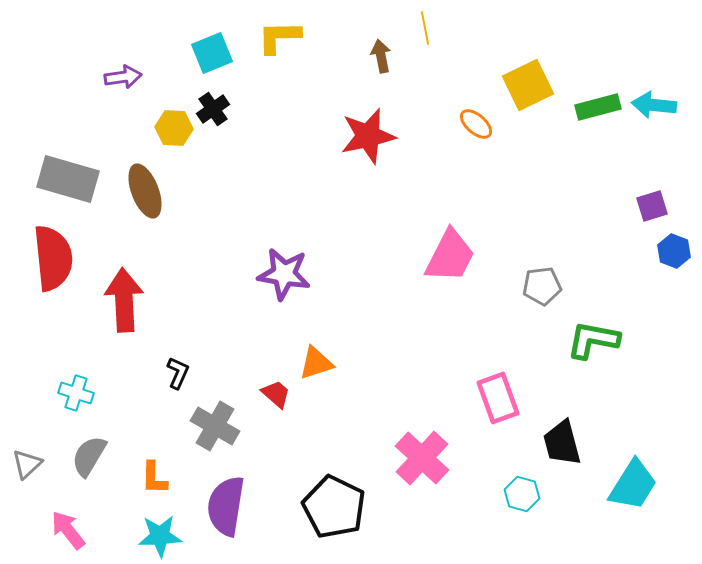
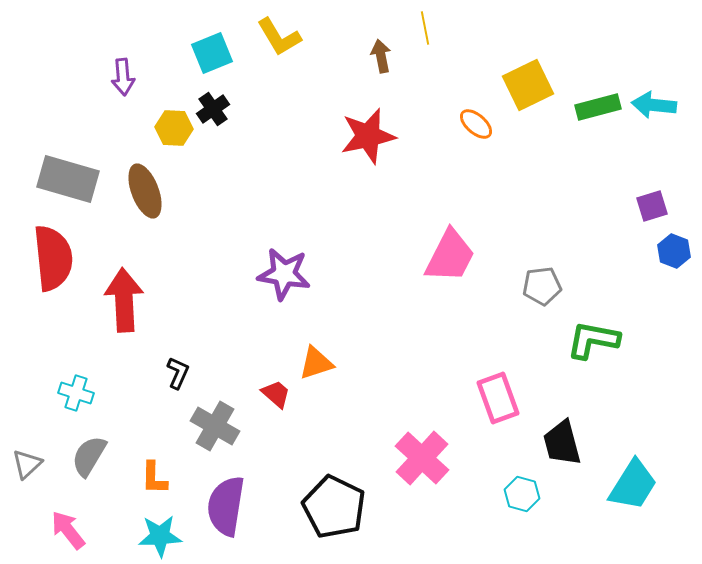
yellow L-shape: rotated 120 degrees counterclockwise
purple arrow: rotated 93 degrees clockwise
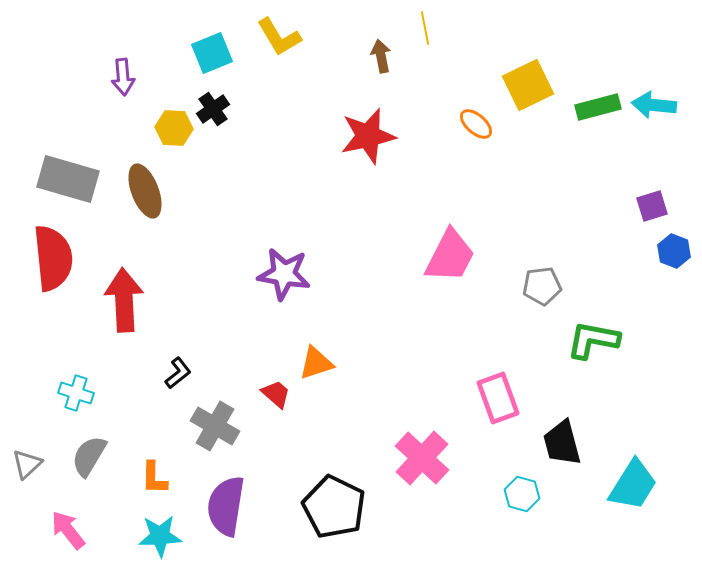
black L-shape: rotated 28 degrees clockwise
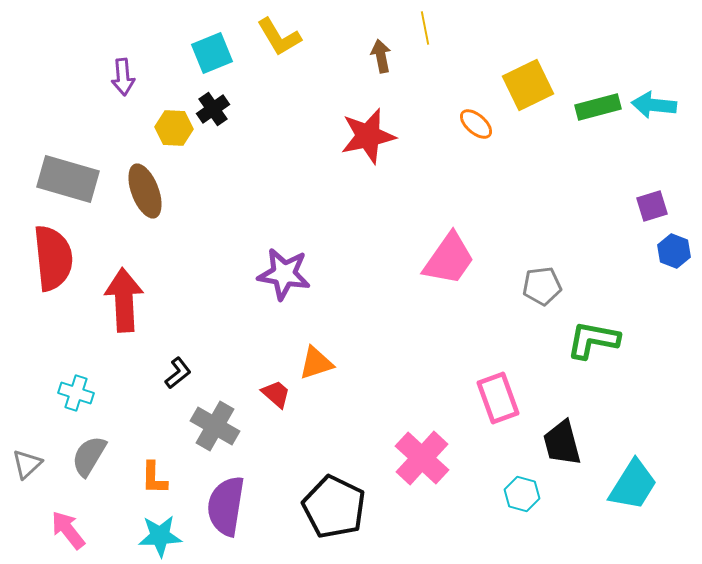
pink trapezoid: moved 1 px left, 3 px down; rotated 8 degrees clockwise
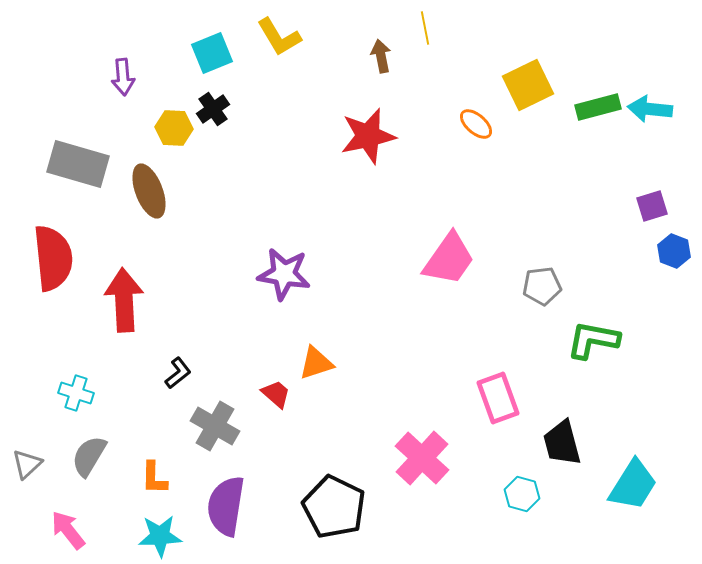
cyan arrow: moved 4 px left, 4 px down
gray rectangle: moved 10 px right, 15 px up
brown ellipse: moved 4 px right
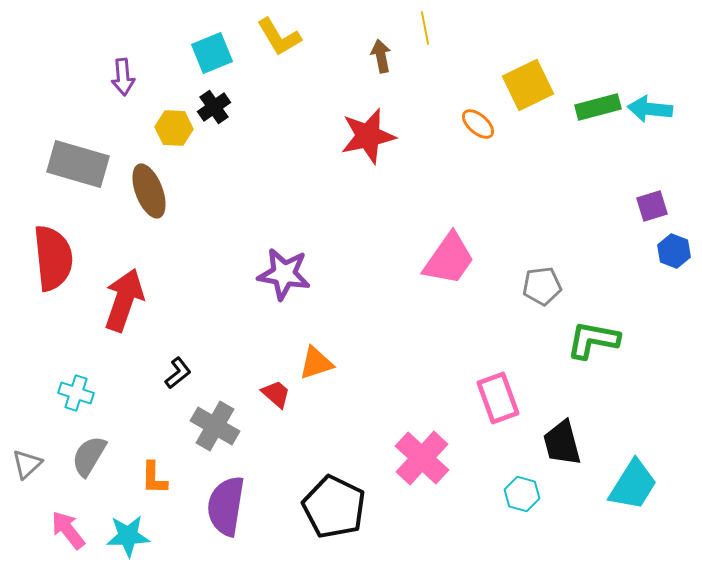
black cross: moved 1 px right, 2 px up
orange ellipse: moved 2 px right
red arrow: rotated 22 degrees clockwise
cyan star: moved 32 px left
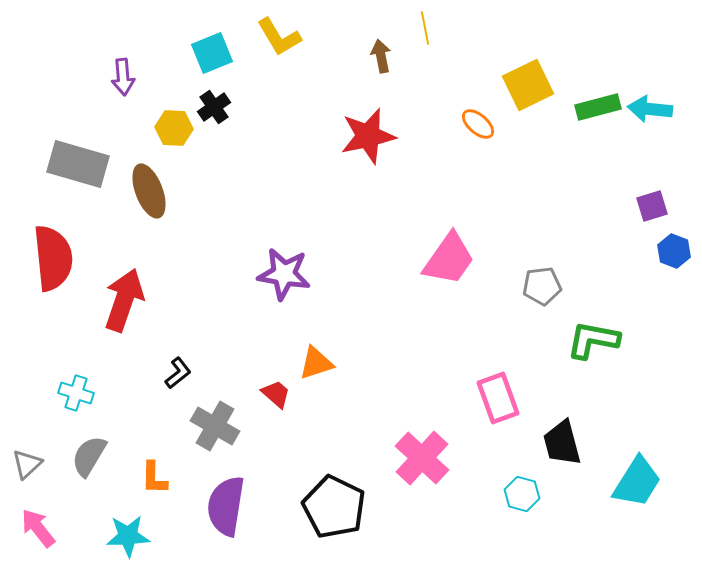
cyan trapezoid: moved 4 px right, 3 px up
pink arrow: moved 30 px left, 2 px up
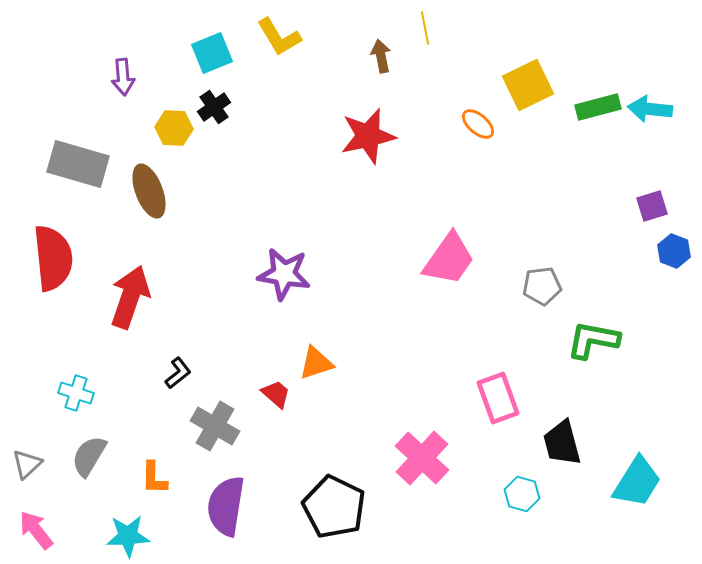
red arrow: moved 6 px right, 3 px up
pink arrow: moved 2 px left, 2 px down
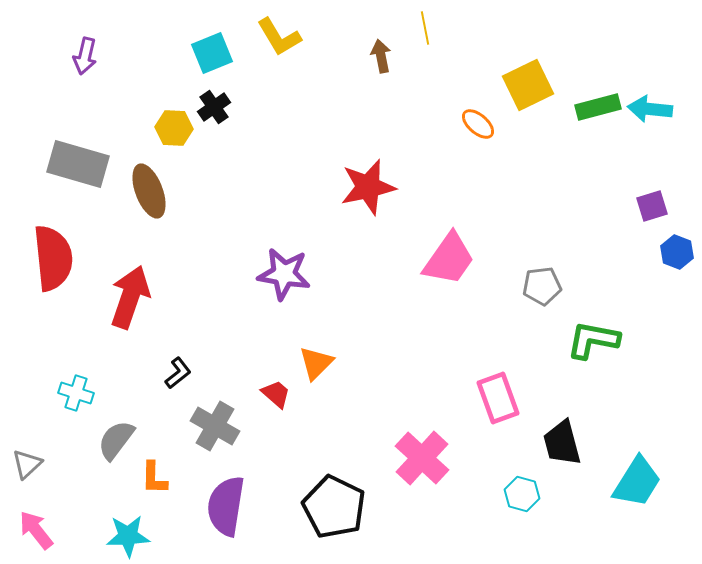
purple arrow: moved 38 px left, 21 px up; rotated 18 degrees clockwise
red star: moved 51 px down
blue hexagon: moved 3 px right, 1 px down
orange triangle: rotated 27 degrees counterclockwise
gray semicircle: moved 27 px right, 16 px up; rotated 6 degrees clockwise
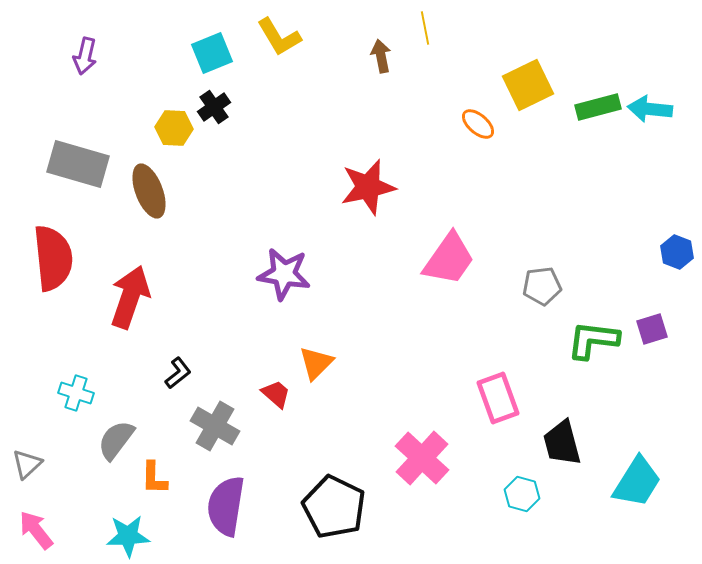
purple square: moved 123 px down
green L-shape: rotated 4 degrees counterclockwise
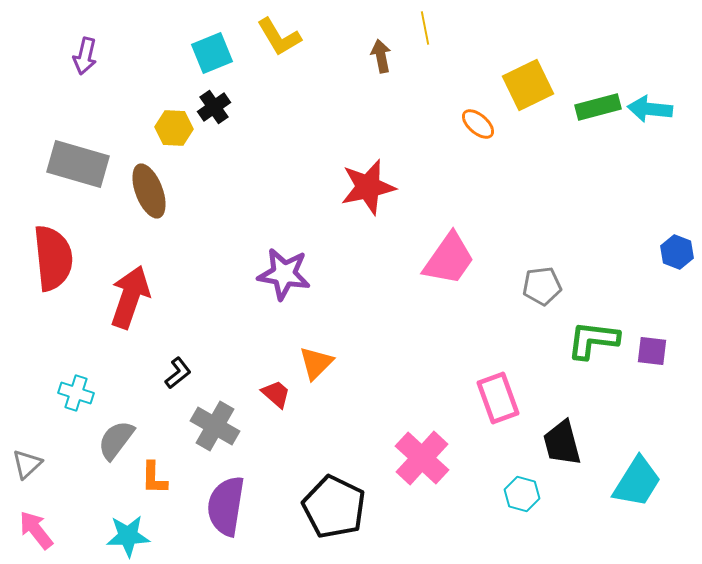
purple square: moved 22 px down; rotated 24 degrees clockwise
